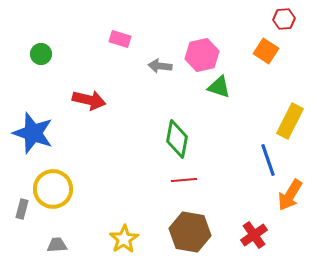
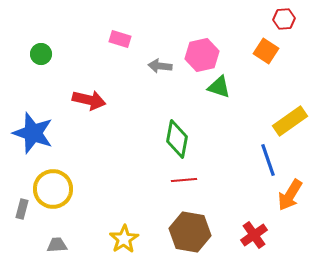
yellow rectangle: rotated 28 degrees clockwise
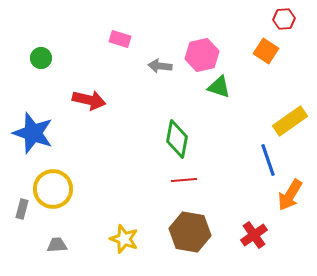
green circle: moved 4 px down
yellow star: rotated 20 degrees counterclockwise
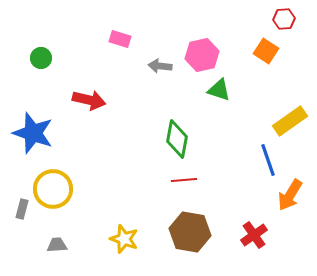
green triangle: moved 3 px down
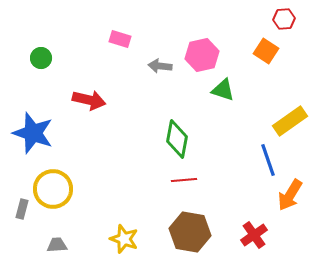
green triangle: moved 4 px right
